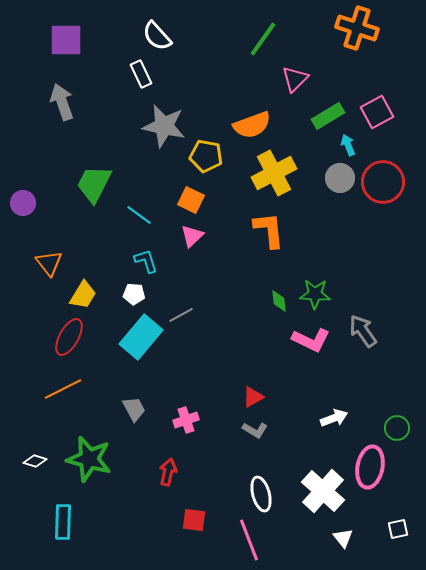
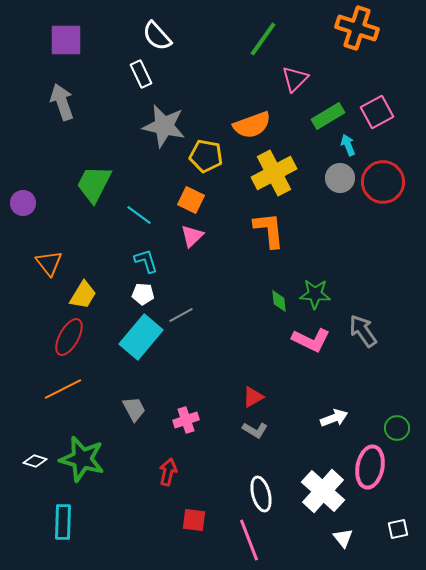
white pentagon at (134, 294): moved 9 px right
green star at (89, 459): moved 7 px left
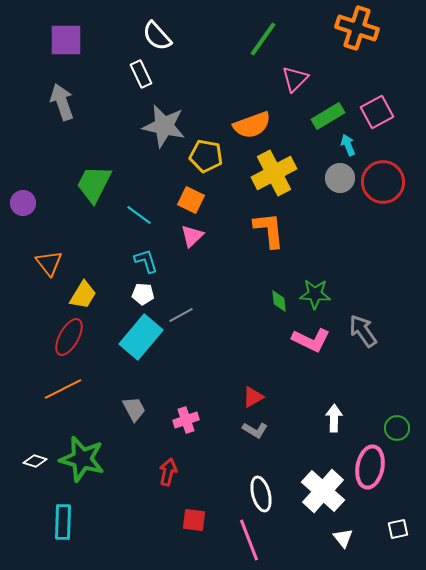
white arrow at (334, 418): rotated 68 degrees counterclockwise
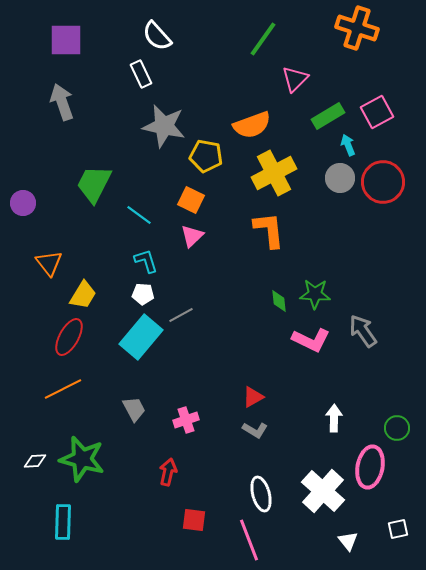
white diamond at (35, 461): rotated 20 degrees counterclockwise
white triangle at (343, 538): moved 5 px right, 3 px down
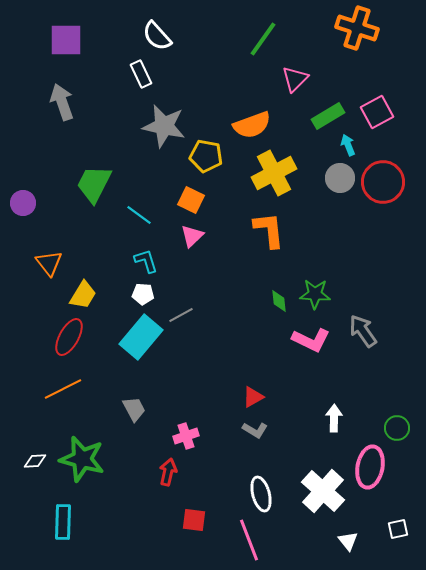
pink cross at (186, 420): moved 16 px down
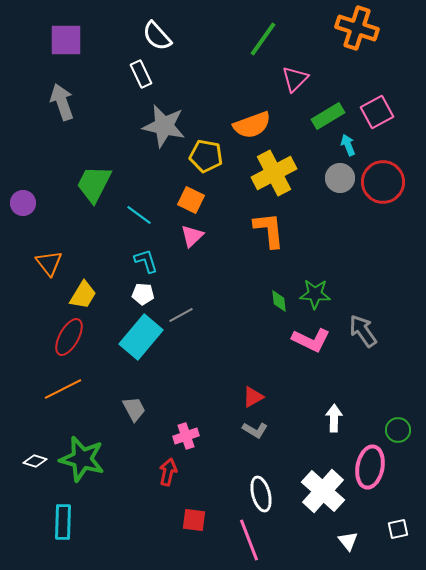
green circle at (397, 428): moved 1 px right, 2 px down
white diamond at (35, 461): rotated 20 degrees clockwise
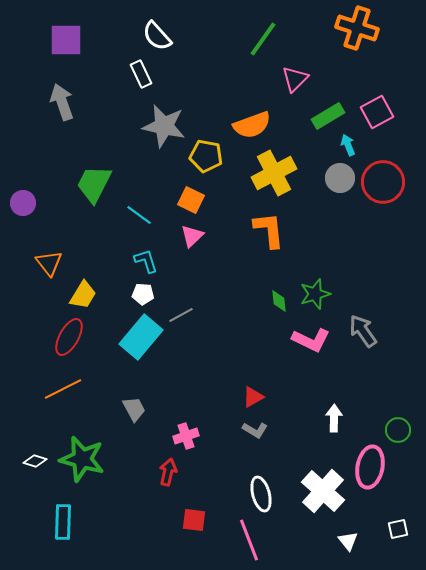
green star at (315, 294): rotated 20 degrees counterclockwise
